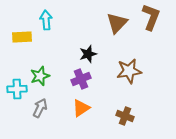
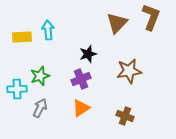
cyan arrow: moved 2 px right, 10 px down
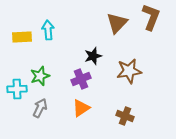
black star: moved 5 px right, 2 px down
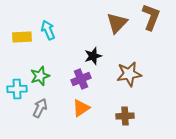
cyan arrow: rotated 18 degrees counterclockwise
brown star: moved 3 px down
brown cross: rotated 24 degrees counterclockwise
